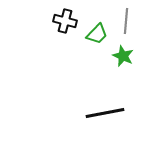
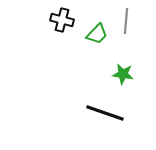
black cross: moved 3 px left, 1 px up
green star: moved 18 px down; rotated 15 degrees counterclockwise
black line: rotated 30 degrees clockwise
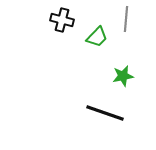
gray line: moved 2 px up
green trapezoid: moved 3 px down
green star: moved 2 px down; rotated 20 degrees counterclockwise
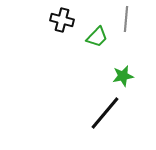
black line: rotated 69 degrees counterclockwise
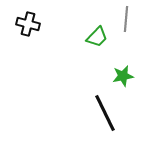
black cross: moved 34 px left, 4 px down
black line: rotated 66 degrees counterclockwise
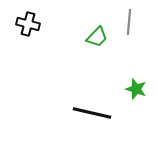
gray line: moved 3 px right, 3 px down
green star: moved 13 px right, 13 px down; rotated 30 degrees clockwise
black line: moved 13 px left; rotated 51 degrees counterclockwise
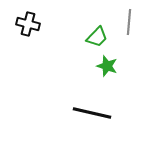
green star: moved 29 px left, 23 px up
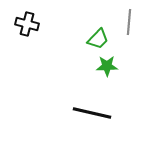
black cross: moved 1 px left
green trapezoid: moved 1 px right, 2 px down
green star: rotated 20 degrees counterclockwise
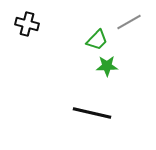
gray line: rotated 55 degrees clockwise
green trapezoid: moved 1 px left, 1 px down
